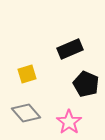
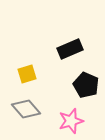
black pentagon: moved 1 px down
gray diamond: moved 4 px up
pink star: moved 2 px right, 1 px up; rotated 20 degrees clockwise
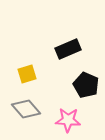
black rectangle: moved 2 px left
pink star: moved 3 px left, 1 px up; rotated 20 degrees clockwise
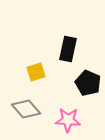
black rectangle: rotated 55 degrees counterclockwise
yellow square: moved 9 px right, 2 px up
black pentagon: moved 2 px right, 2 px up
